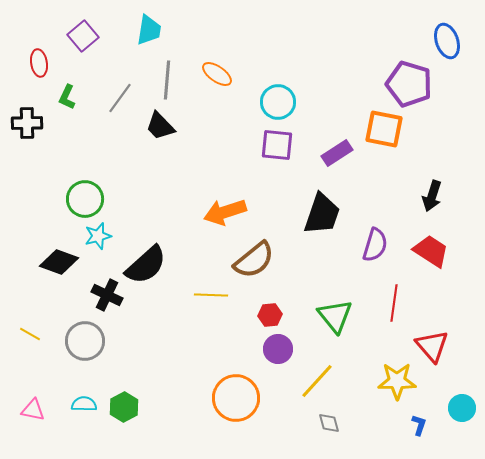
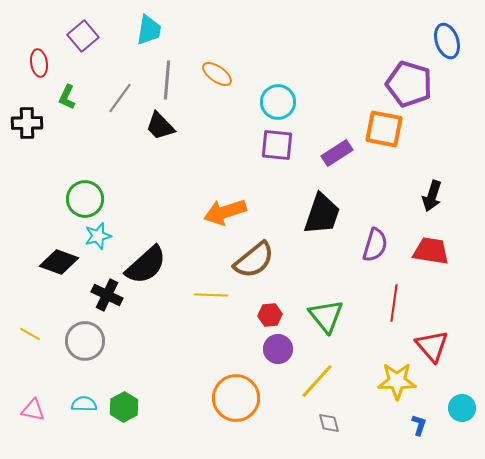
red trapezoid at (431, 251): rotated 24 degrees counterclockwise
green triangle at (335, 316): moved 9 px left
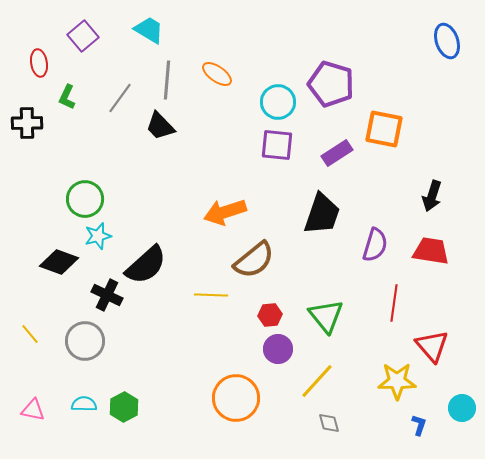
cyan trapezoid at (149, 30): rotated 68 degrees counterclockwise
purple pentagon at (409, 84): moved 78 px left
yellow line at (30, 334): rotated 20 degrees clockwise
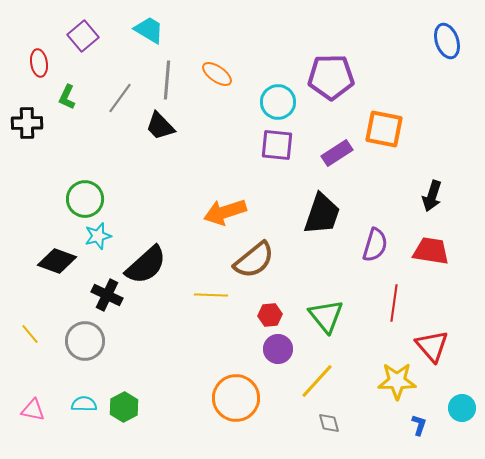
purple pentagon at (331, 84): moved 7 px up; rotated 18 degrees counterclockwise
black diamond at (59, 262): moved 2 px left, 1 px up
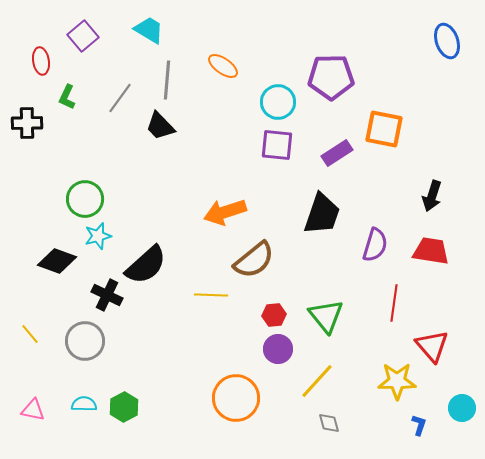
red ellipse at (39, 63): moved 2 px right, 2 px up
orange ellipse at (217, 74): moved 6 px right, 8 px up
red hexagon at (270, 315): moved 4 px right
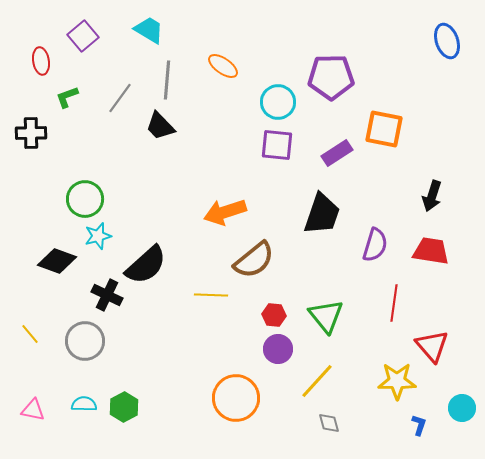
green L-shape at (67, 97): rotated 45 degrees clockwise
black cross at (27, 123): moved 4 px right, 10 px down
red hexagon at (274, 315): rotated 10 degrees clockwise
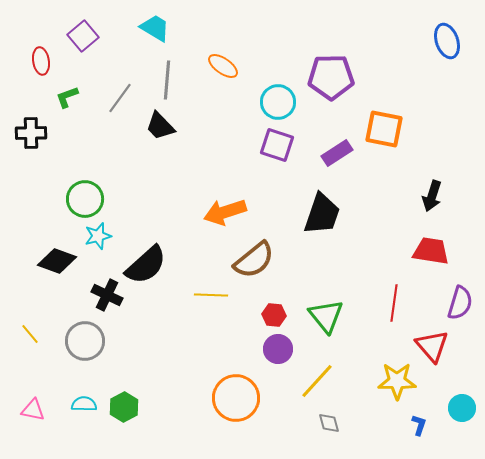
cyan trapezoid at (149, 30): moved 6 px right, 2 px up
purple square at (277, 145): rotated 12 degrees clockwise
purple semicircle at (375, 245): moved 85 px right, 58 px down
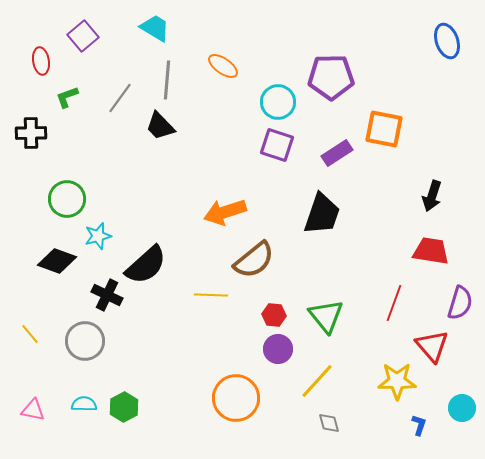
green circle at (85, 199): moved 18 px left
red line at (394, 303): rotated 12 degrees clockwise
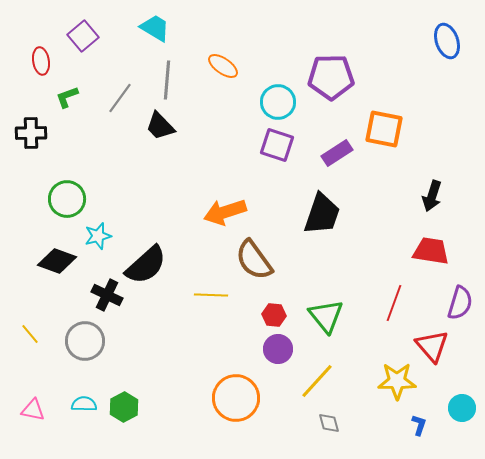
brown semicircle at (254, 260): rotated 93 degrees clockwise
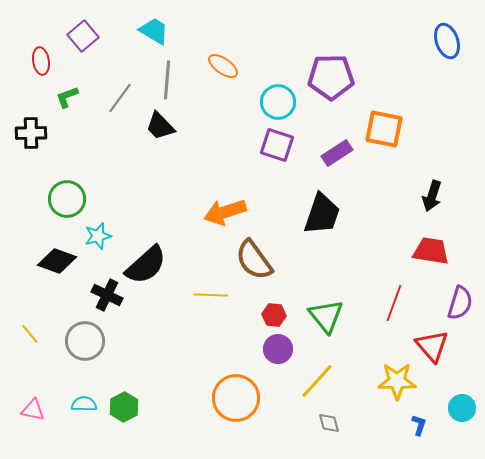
cyan trapezoid at (155, 28): moved 1 px left, 3 px down
